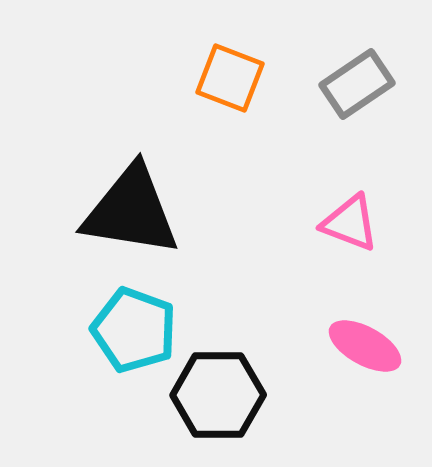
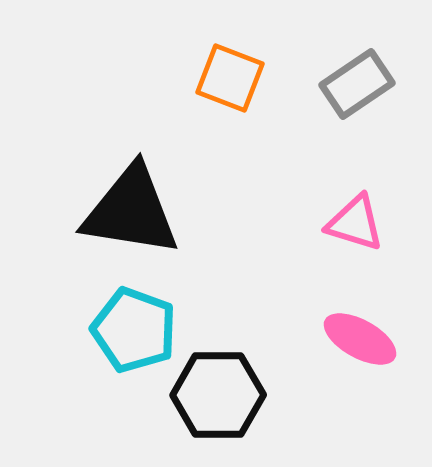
pink triangle: moved 5 px right; rotated 4 degrees counterclockwise
pink ellipse: moved 5 px left, 7 px up
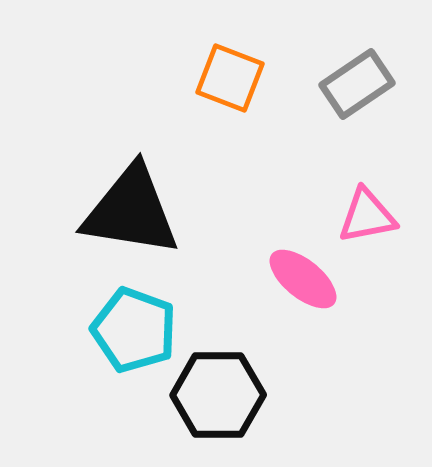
pink triangle: moved 12 px right, 7 px up; rotated 28 degrees counterclockwise
pink ellipse: moved 57 px left, 60 px up; rotated 10 degrees clockwise
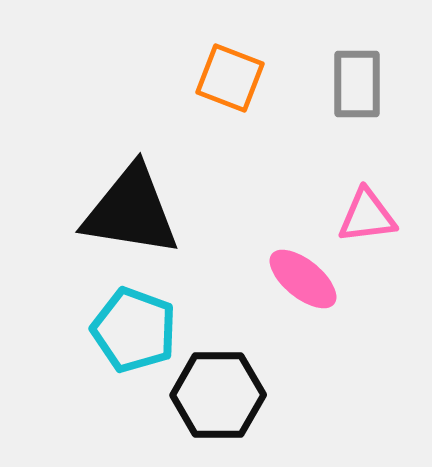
gray rectangle: rotated 56 degrees counterclockwise
pink triangle: rotated 4 degrees clockwise
